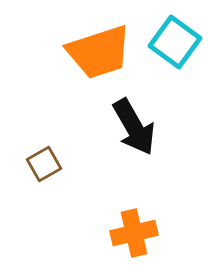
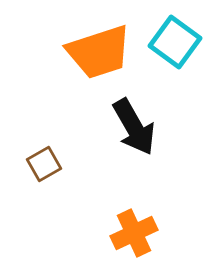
orange cross: rotated 12 degrees counterclockwise
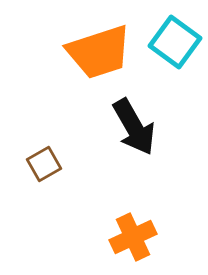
orange cross: moved 1 px left, 4 px down
